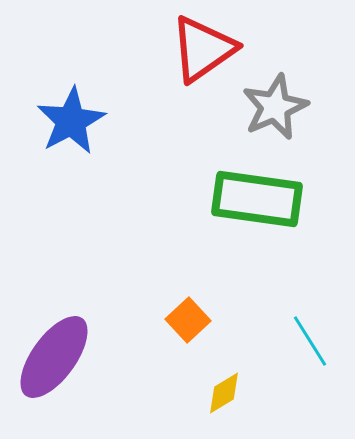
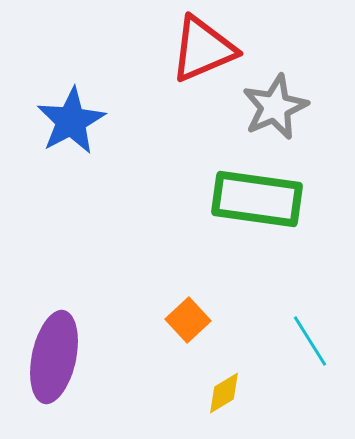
red triangle: rotated 12 degrees clockwise
purple ellipse: rotated 24 degrees counterclockwise
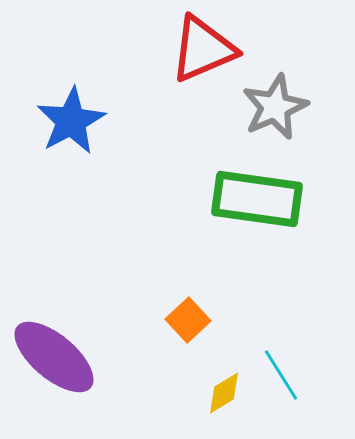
cyan line: moved 29 px left, 34 px down
purple ellipse: rotated 62 degrees counterclockwise
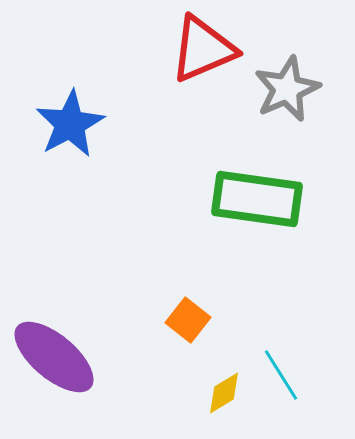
gray star: moved 12 px right, 18 px up
blue star: moved 1 px left, 3 px down
orange square: rotated 9 degrees counterclockwise
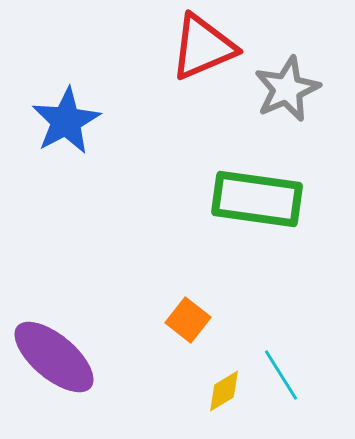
red triangle: moved 2 px up
blue star: moved 4 px left, 3 px up
yellow diamond: moved 2 px up
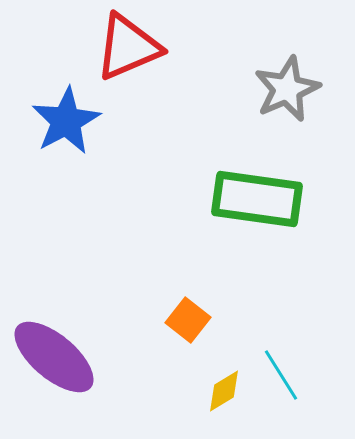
red triangle: moved 75 px left
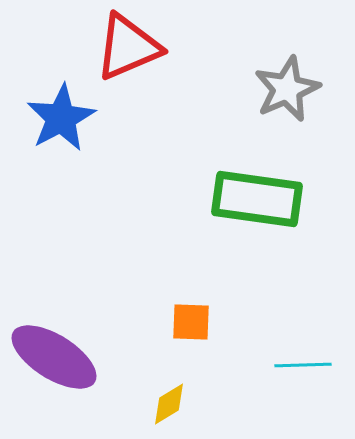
blue star: moved 5 px left, 3 px up
orange square: moved 3 px right, 2 px down; rotated 36 degrees counterclockwise
purple ellipse: rotated 8 degrees counterclockwise
cyan line: moved 22 px right, 10 px up; rotated 60 degrees counterclockwise
yellow diamond: moved 55 px left, 13 px down
